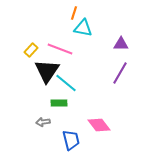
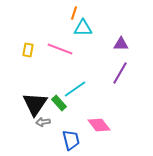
cyan triangle: rotated 12 degrees counterclockwise
yellow rectangle: moved 3 px left; rotated 32 degrees counterclockwise
black triangle: moved 12 px left, 33 px down
cyan line: moved 9 px right, 6 px down; rotated 75 degrees counterclockwise
green rectangle: rotated 49 degrees clockwise
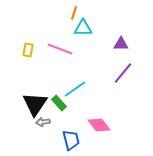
purple line: moved 3 px right; rotated 10 degrees clockwise
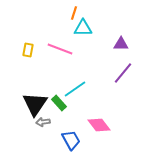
blue trapezoid: rotated 15 degrees counterclockwise
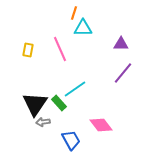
pink line: rotated 45 degrees clockwise
pink diamond: moved 2 px right
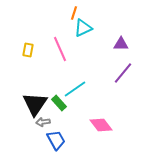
cyan triangle: rotated 24 degrees counterclockwise
blue trapezoid: moved 15 px left
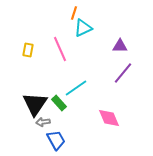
purple triangle: moved 1 px left, 2 px down
cyan line: moved 1 px right, 1 px up
pink diamond: moved 8 px right, 7 px up; rotated 15 degrees clockwise
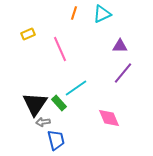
cyan triangle: moved 19 px right, 14 px up
yellow rectangle: moved 16 px up; rotated 56 degrees clockwise
blue trapezoid: rotated 15 degrees clockwise
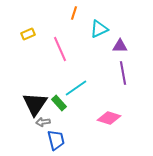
cyan triangle: moved 3 px left, 15 px down
purple line: rotated 50 degrees counterclockwise
pink diamond: rotated 50 degrees counterclockwise
